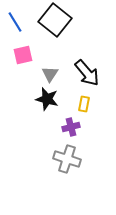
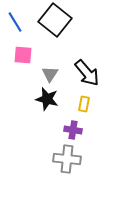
pink square: rotated 18 degrees clockwise
purple cross: moved 2 px right, 3 px down; rotated 24 degrees clockwise
gray cross: rotated 12 degrees counterclockwise
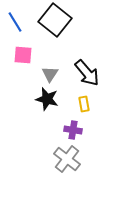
yellow rectangle: rotated 21 degrees counterclockwise
gray cross: rotated 32 degrees clockwise
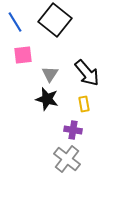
pink square: rotated 12 degrees counterclockwise
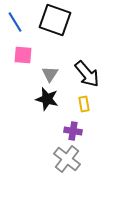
black square: rotated 20 degrees counterclockwise
pink square: rotated 12 degrees clockwise
black arrow: moved 1 px down
purple cross: moved 1 px down
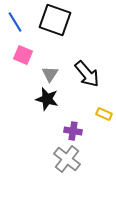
pink square: rotated 18 degrees clockwise
yellow rectangle: moved 20 px right, 10 px down; rotated 56 degrees counterclockwise
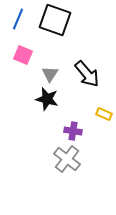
blue line: moved 3 px right, 3 px up; rotated 55 degrees clockwise
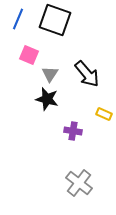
pink square: moved 6 px right
gray cross: moved 12 px right, 24 px down
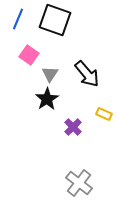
pink square: rotated 12 degrees clockwise
black star: rotated 25 degrees clockwise
purple cross: moved 4 px up; rotated 36 degrees clockwise
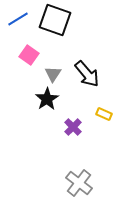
blue line: rotated 35 degrees clockwise
gray triangle: moved 3 px right
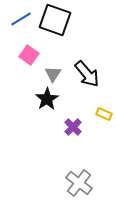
blue line: moved 3 px right
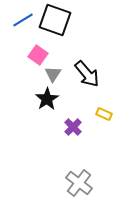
blue line: moved 2 px right, 1 px down
pink square: moved 9 px right
